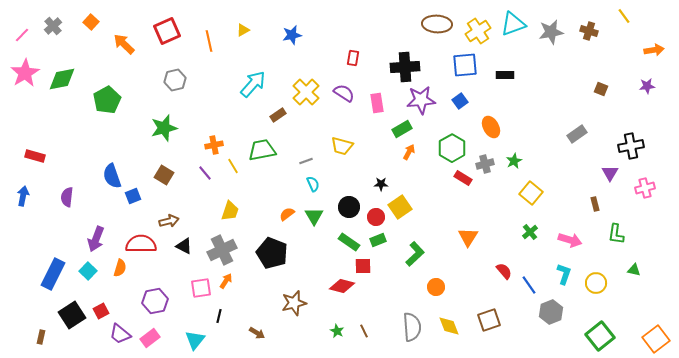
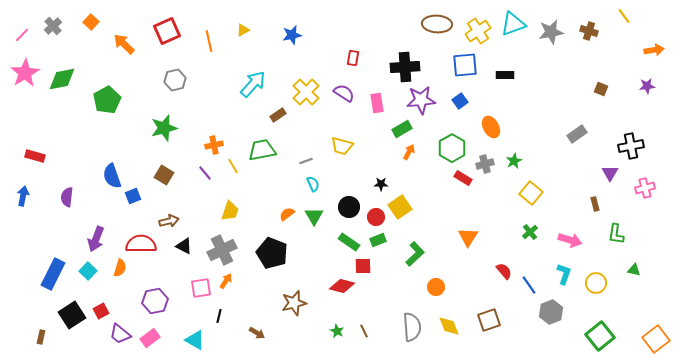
cyan triangle at (195, 340): rotated 40 degrees counterclockwise
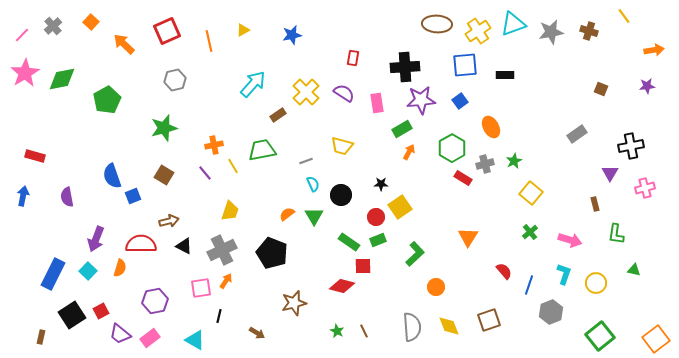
purple semicircle at (67, 197): rotated 18 degrees counterclockwise
black circle at (349, 207): moved 8 px left, 12 px up
blue line at (529, 285): rotated 54 degrees clockwise
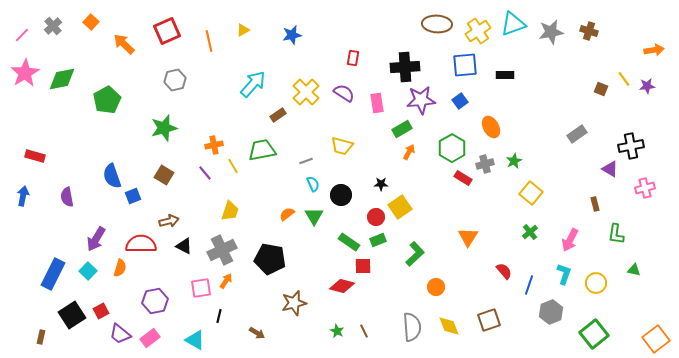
yellow line at (624, 16): moved 63 px down
purple triangle at (610, 173): moved 4 px up; rotated 30 degrees counterclockwise
purple arrow at (96, 239): rotated 10 degrees clockwise
pink arrow at (570, 240): rotated 100 degrees clockwise
black pentagon at (272, 253): moved 2 px left, 6 px down; rotated 12 degrees counterclockwise
green square at (600, 336): moved 6 px left, 2 px up
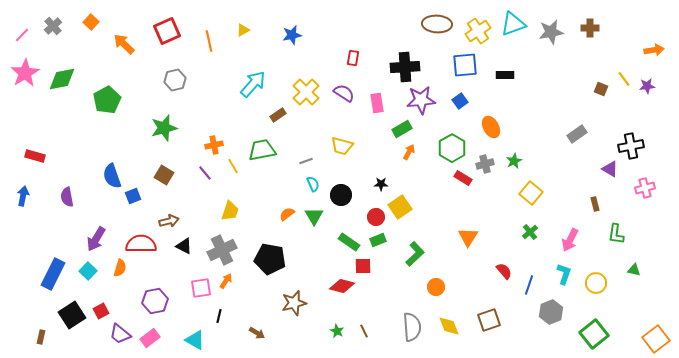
brown cross at (589, 31): moved 1 px right, 3 px up; rotated 18 degrees counterclockwise
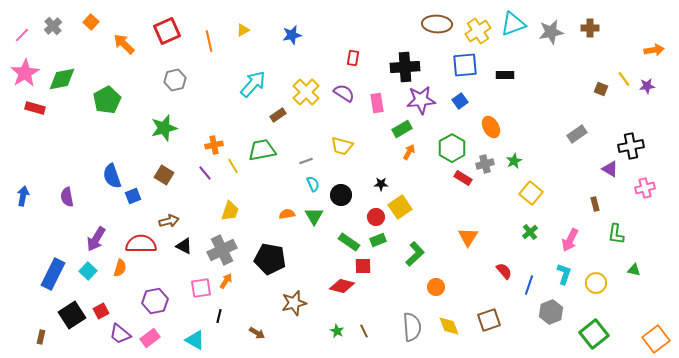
red rectangle at (35, 156): moved 48 px up
orange semicircle at (287, 214): rotated 28 degrees clockwise
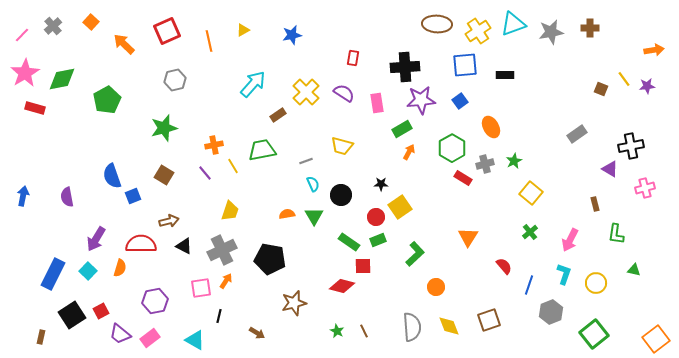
red semicircle at (504, 271): moved 5 px up
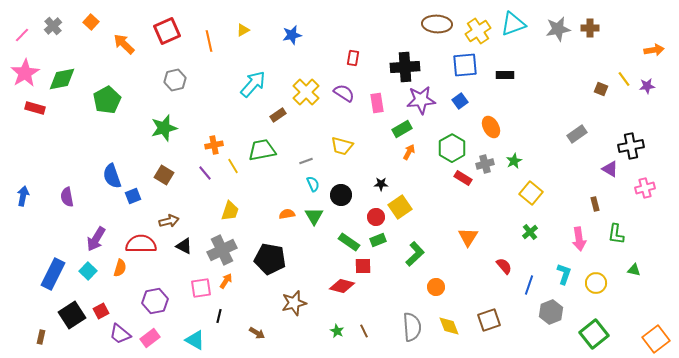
gray star at (551, 32): moved 7 px right, 3 px up
pink arrow at (570, 240): moved 9 px right, 1 px up; rotated 35 degrees counterclockwise
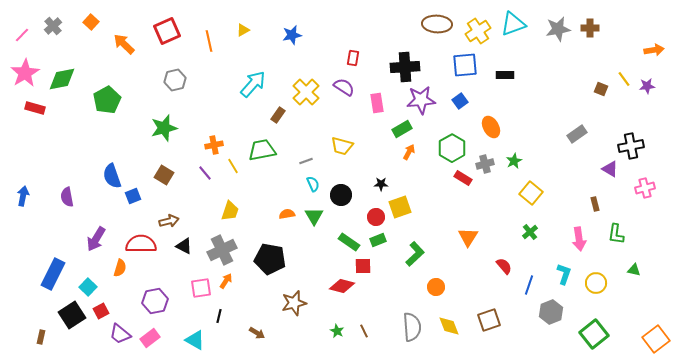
purple semicircle at (344, 93): moved 6 px up
brown rectangle at (278, 115): rotated 21 degrees counterclockwise
yellow square at (400, 207): rotated 15 degrees clockwise
cyan square at (88, 271): moved 16 px down
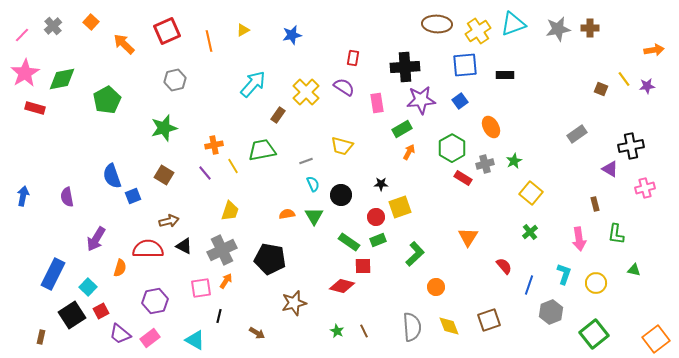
red semicircle at (141, 244): moved 7 px right, 5 px down
